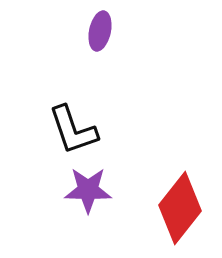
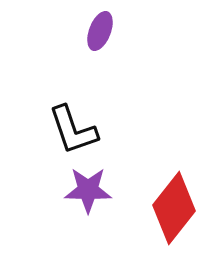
purple ellipse: rotated 9 degrees clockwise
red diamond: moved 6 px left
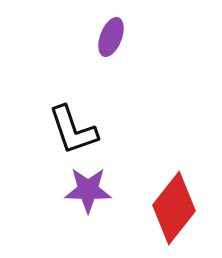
purple ellipse: moved 11 px right, 6 px down
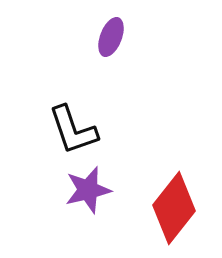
purple star: rotated 15 degrees counterclockwise
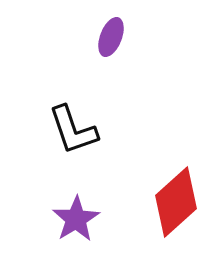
purple star: moved 12 px left, 29 px down; rotated 18 degrees counterclockwise
red diamond: moved 2 px right, 6 px up; rotated 10 degrees clockwise
